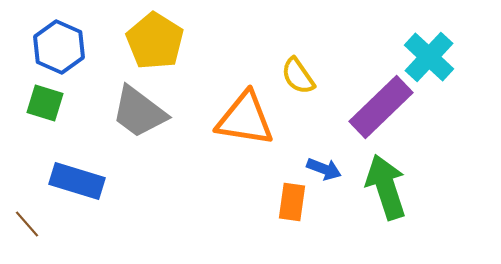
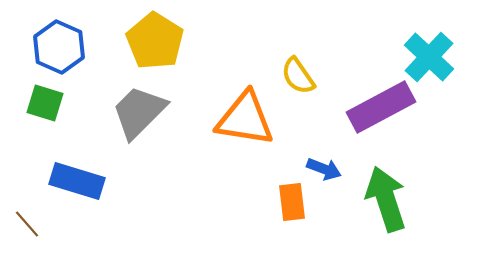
purple rectangle: rotated 16 degrees clockwise
gray trapezoid: rotated 98 degrees clockwise
green arrow: moved 12 px down
orange rectangle: rotated 15 degrees counterclockwise
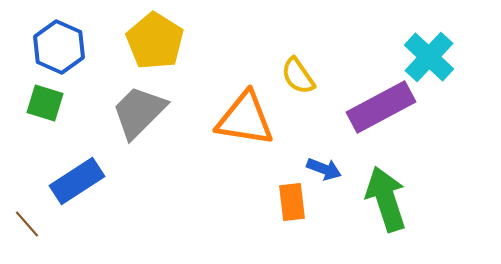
blue rectangle: rotated 50 degrees counterclockwise
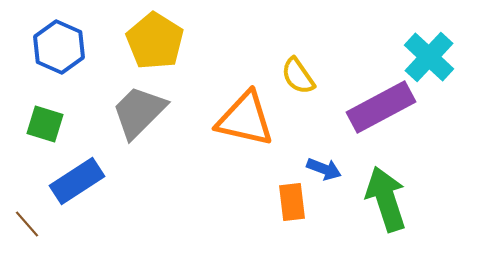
green square: moved 21 px down
orange triangle: rotated 4 degrees clockwise
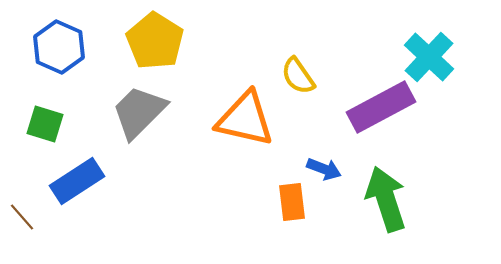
brown line: moved 5 px left, 7 px up
